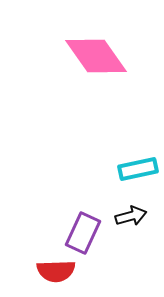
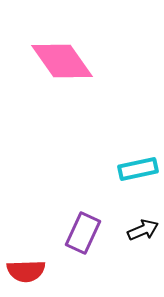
pink diamond: moved 34 px left, 5 px down
black arrow: moved 12 px right, 14 px down; rotated 8 degrees counterclockwise
red semicircle: moved 30 px left
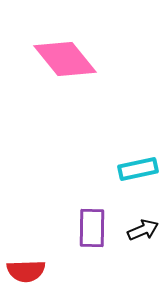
pink diamond: moved 3 px right, 2 px up; rotated 4 degrees counterclockwise
purple rectangle: moved 9 px right, 5 px up; rotated 24 degrees counterclockwise
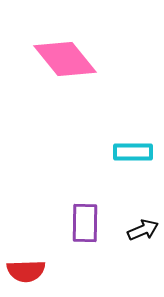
cyan rectangle: moved 5 px left, 17 px up; rotated 12 degrees clockwise
purple rectangle: moved 7 px left, 5 px up
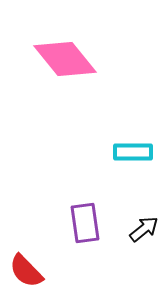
purple rectangle: rotated 9 degrees counterclockwise
black arrow: moved 1 px right, 1 px up; rotated 16 degrees counterclockwise
red semicircle: rotated 48 degrees clockwise
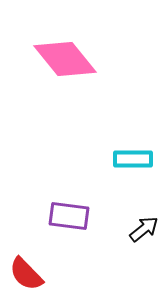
cyan rectangle: moved 7 px down
purple rectangle: moved 16 px left, 7 px up; rotated 75 degrees counterclockwise
red semicircle: moved 3 px down
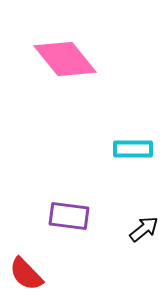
cyan rectangle: moved 10 px up
